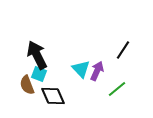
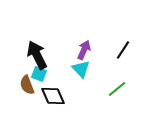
purple arrow: moved 13 px left, 21 px up
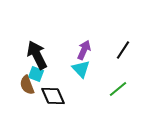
cyan square: moved 3 px left
green line: moved 1 px right
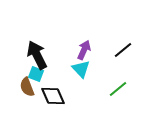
black line: rotated 18 degrees clockwise
brown semicircle: moved 2 px down
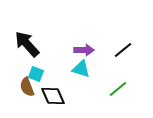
purple arrow: rotated 66 degrees clockwise
black arrow: moved 10 px left, 11 px up; rotated 16 degrees counterclockwise
cyan triangle: rotated 30 degrees counterclockwise
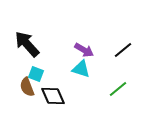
purple arrow: rotated 30 degrees clockwise
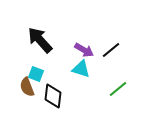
black arrow: moved 13 px right, 4 px up
black line: moved 12 px left
black diamond: rotated 30 degrees clockwise
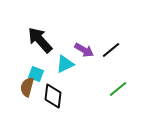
cyan triangle: moved 16 px left, 5 px up; rotated 42 degrees counterclockwise
brown semicircle: rotated 36 degrees clockwise
